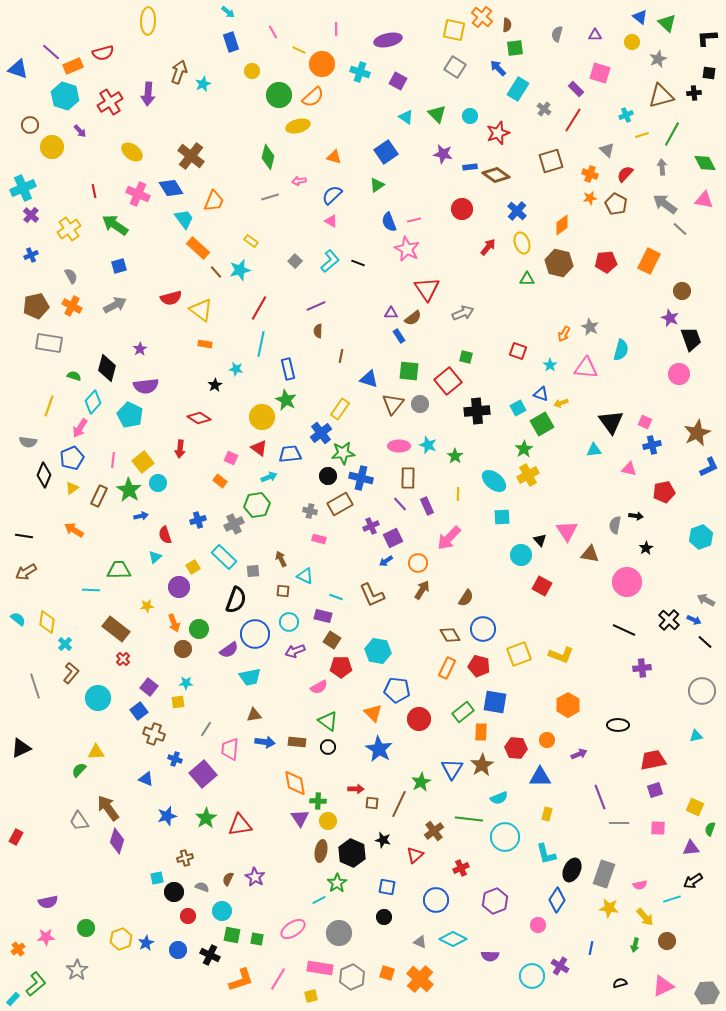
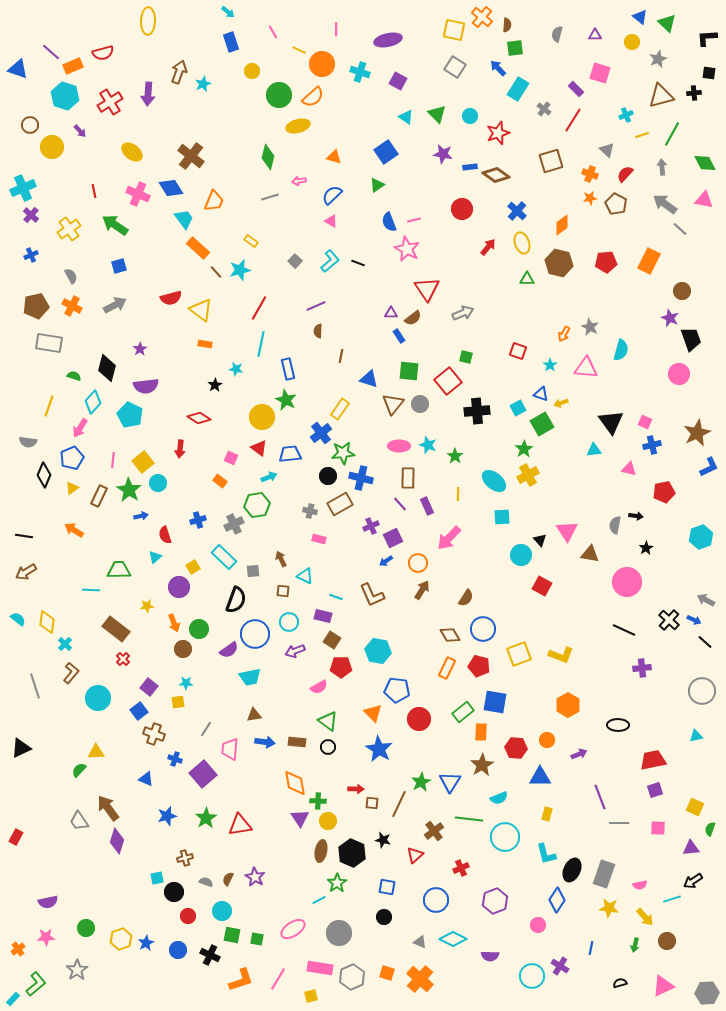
blue triangle at (452, 769): moved 2 px left, 13 px down
gray semicircle at (202, 887): moved 4 px right, 5 px up
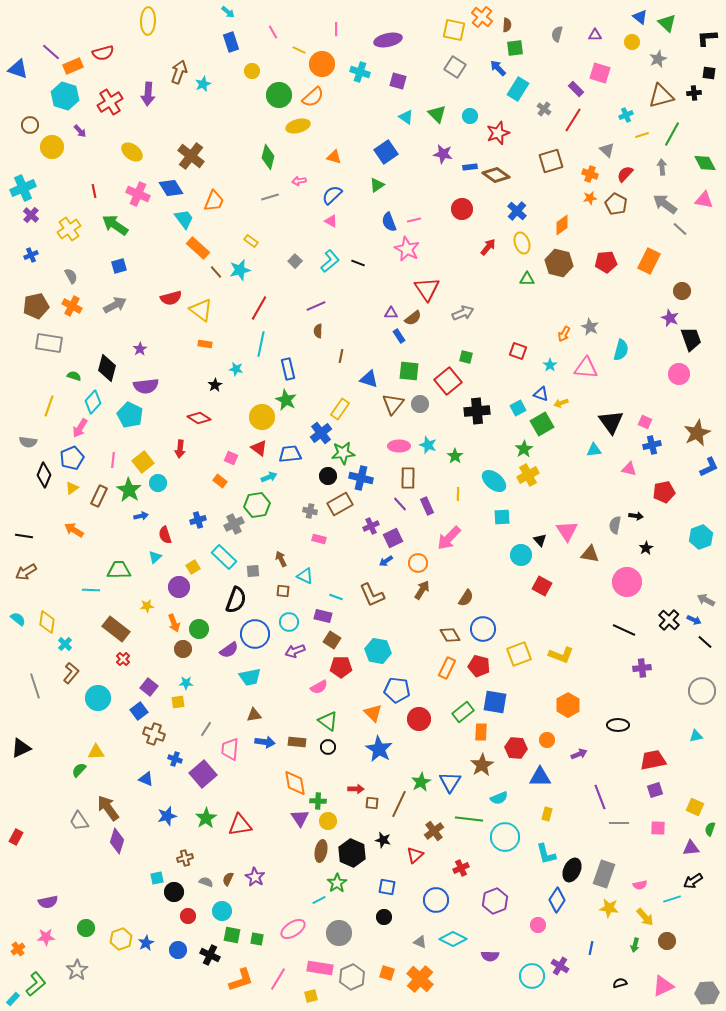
purple square at (398, 81): rotated 12 degrees counterclockwise
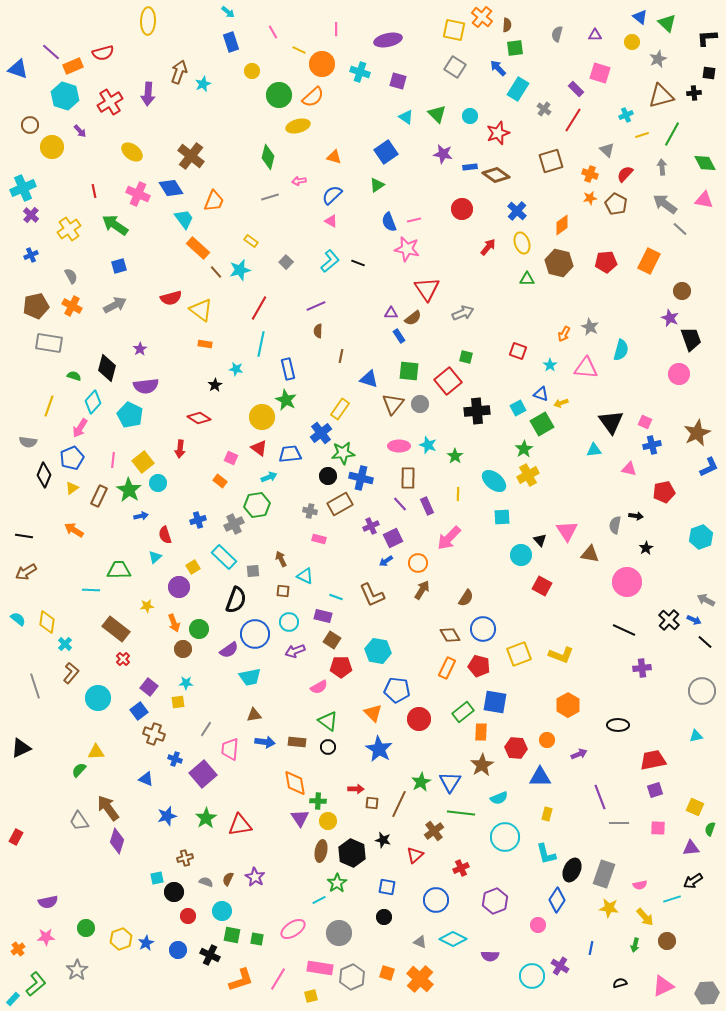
pink star at (407, 249): rotated 15 degrees counterclockwise
gray square at (295, 261): moved 9 px left, 1 px down
green line at (469, 819): moved 8 px left, 6 px up
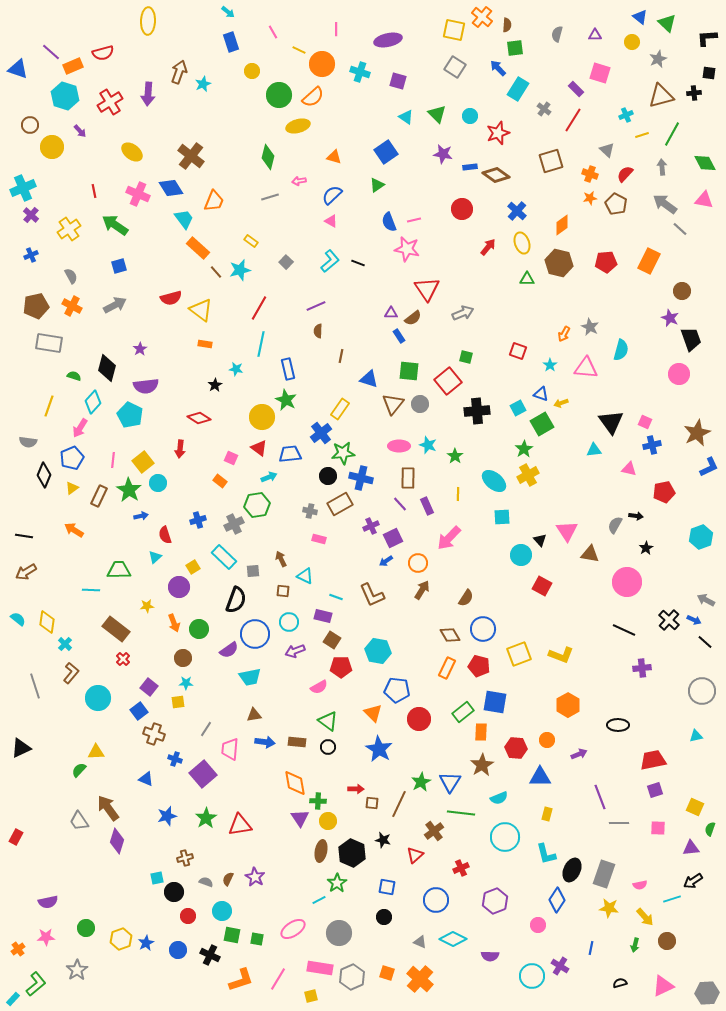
gray semicircle at (615, 525): rotated 18 degrees clockwise
brown circle at (183, 649): moved 9 px down
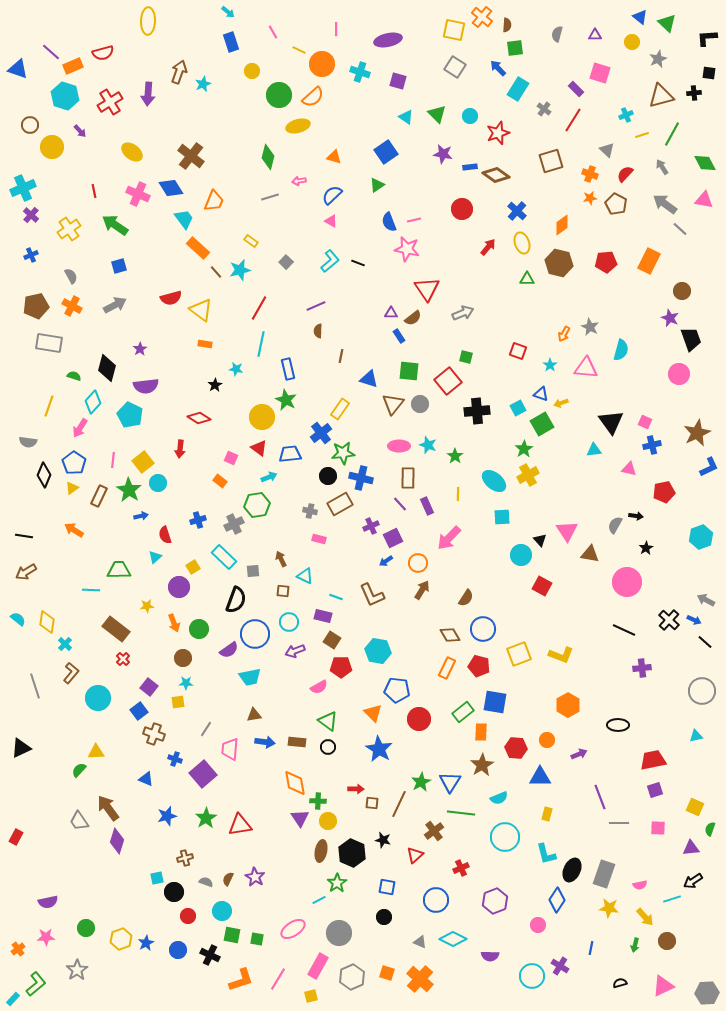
gray arrow at (662, 167): rotated 28 degrees counterclockwise
blue pentagon at (72, 458): moved 2 px right, 5 px down; rotated 15 degrees counterclockwise
pink rectangle at (320, 968): moved 2 px left, 2 px up; rotated 70 degrees counterclockwise
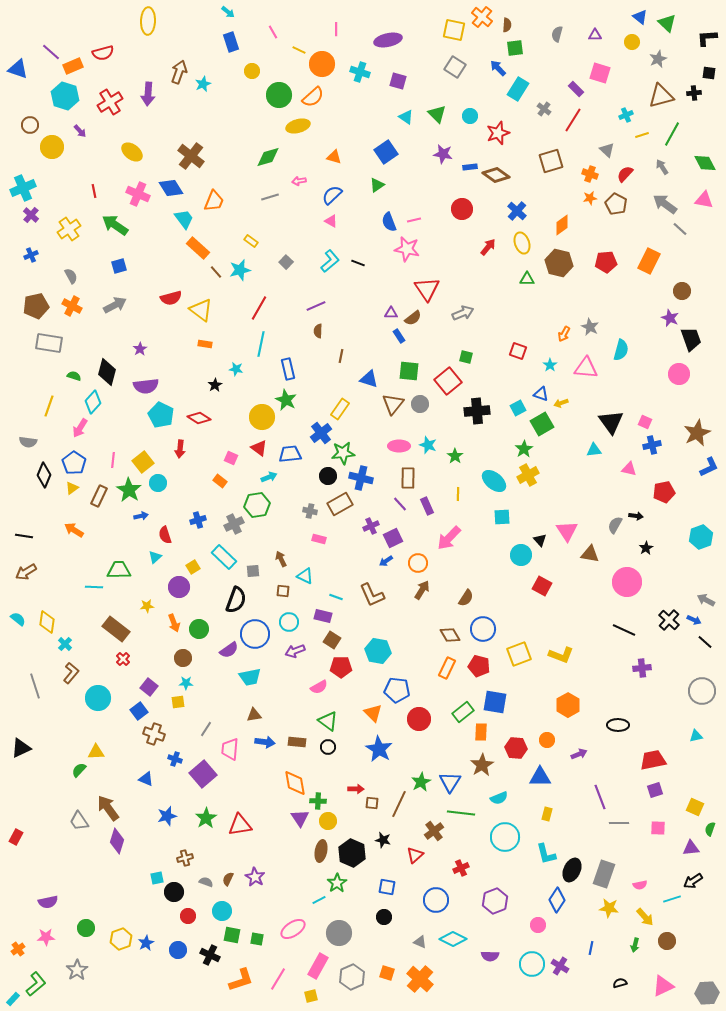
green diamond at (268, 157): rotated 60 degrees clockwise
black diamond at (107, 368): moved 4 px down
cyan pentagon at (130, 415): moved 31 px right
cyan line at (91, 590): moved 3 px right, 3 px up
cyan circle at (532, 976): moved 12 px up
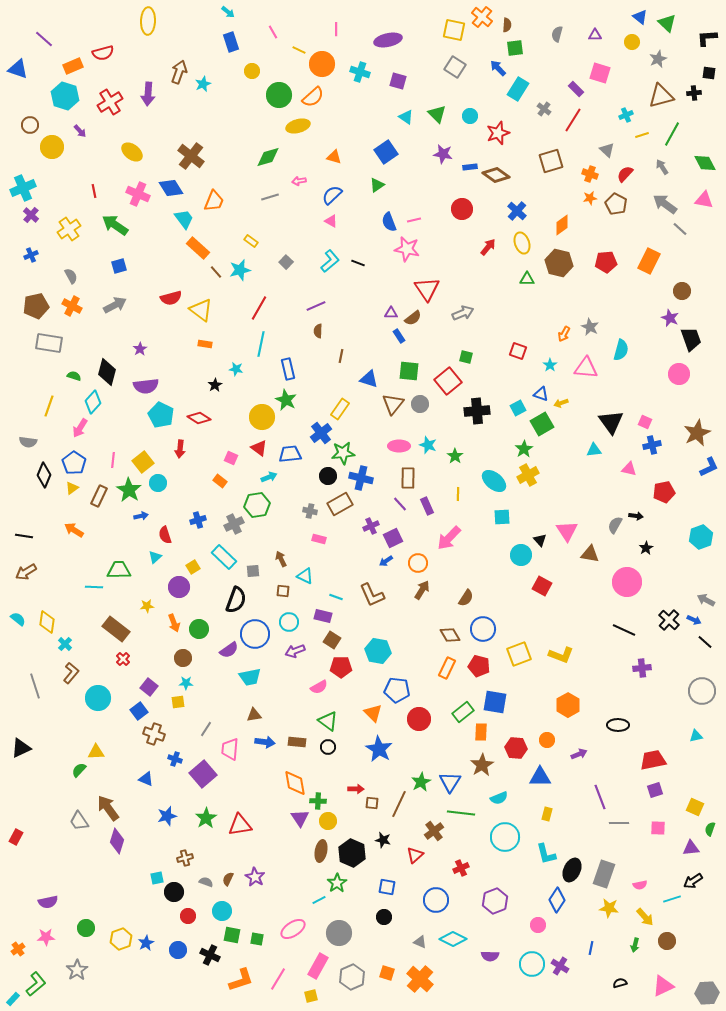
purple line at (51, 52): moved 7 px left, 13 px up
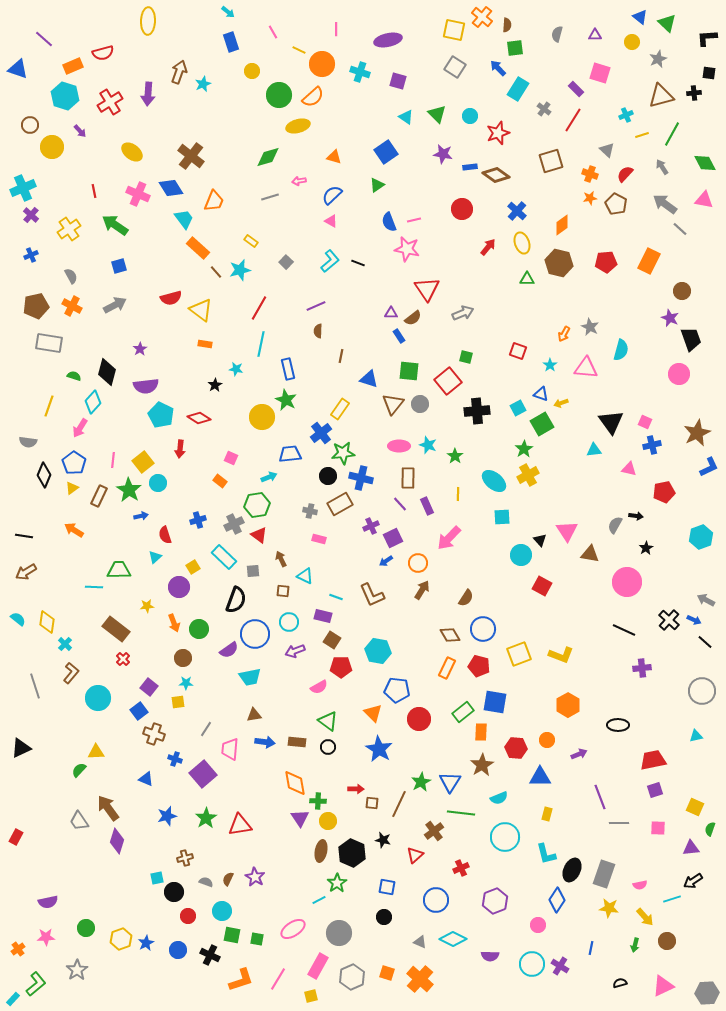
red triangle at (259, 448): moved 87 px down
